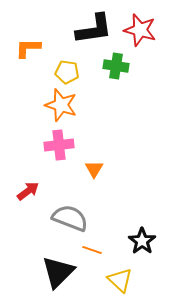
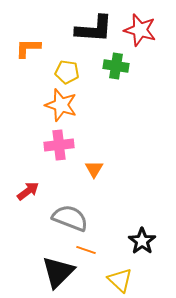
black L-shape: rotated 12 degrees clockwise
orange line: moved 6 px left
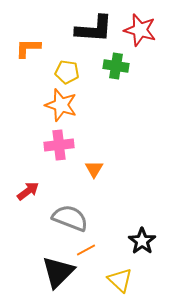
orange line: rotated 48 degrees counterclockwise
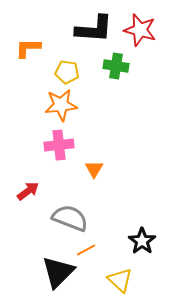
orange star: rotated 24 degrees counterclockwise
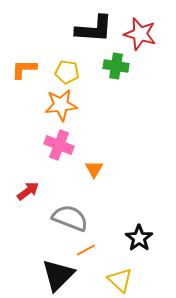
red star: moved 4 px down
orange L-shape: moved 4 px left, 21 px down
pink cross: rotated 28 degrees clockwise
black star: moved 3 px left, 3 px up
black triangle: moved 3 px down
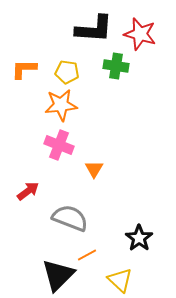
orange line: moved 1 px right, 5 px down
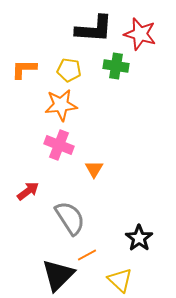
yellow pentagon: moved 2 px right, 2 px up
gray semicircle: rotated 36 degrees clockwise
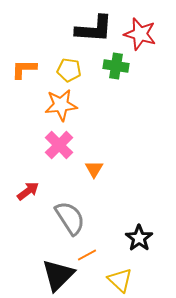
pink cross: rotated 24 degrees clockwise
